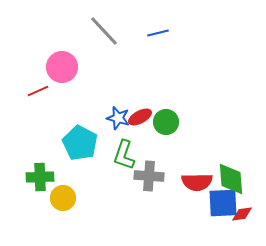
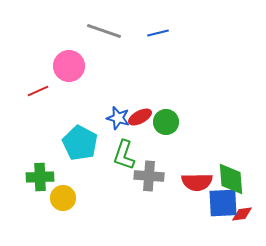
gray line: rotated 28 degrees counterclockwise
pink circle: moved 7 px right, 1 px up
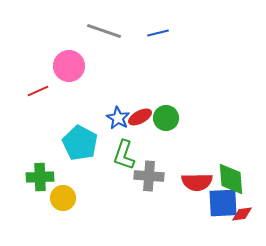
blue star: rotated 15 degrees clockwise
green circle: moved 4 px up
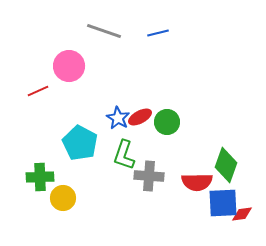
green circle: moved 1 px right, 4 px down
green diamond: moved 5 px left, 14 px up; rotated 24 degrees clockwise
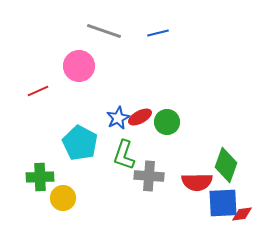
pink circle: moved 10 px right
blue star: rotated 15 degrees clockwise
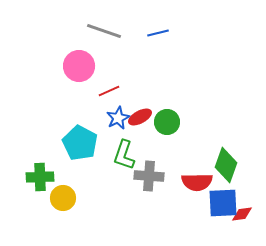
red line: moved 71 px right
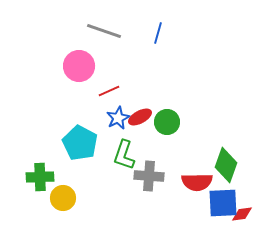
blue line: rotated 60 degrees counterclockwise
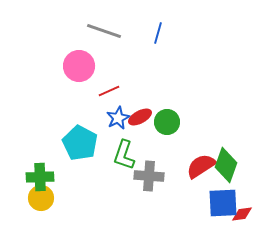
red semicircle: moved 4 px right, 16 px up; rotated 148 degrees clockwise
yellow circle: moved 22 px left
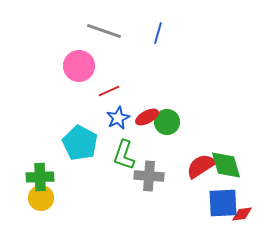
red ellipse: moved 7 px right
green diamond: rotated 36 degrees counterclockwise
